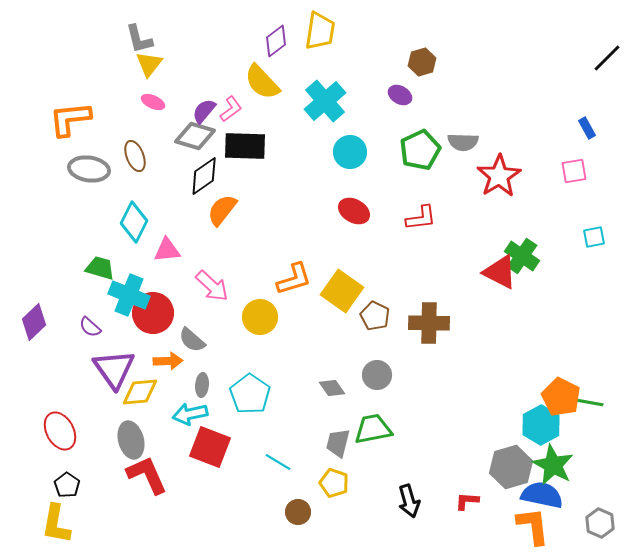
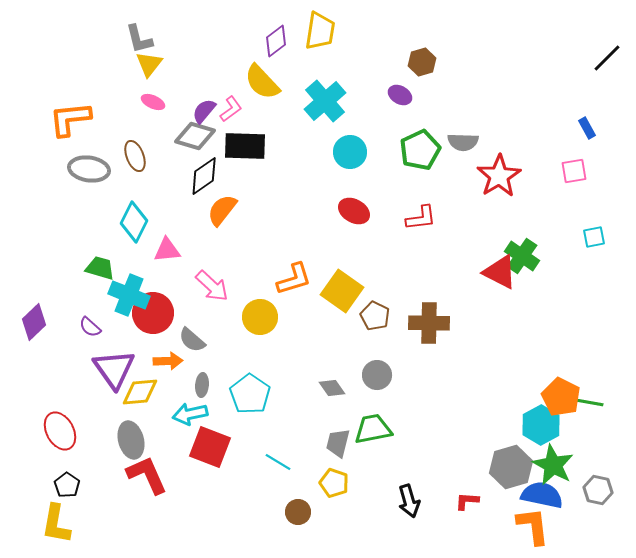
gray hexagon at (600, 523): moved 2 px left, 33 px up; rotated 12 degrees counterclockwise
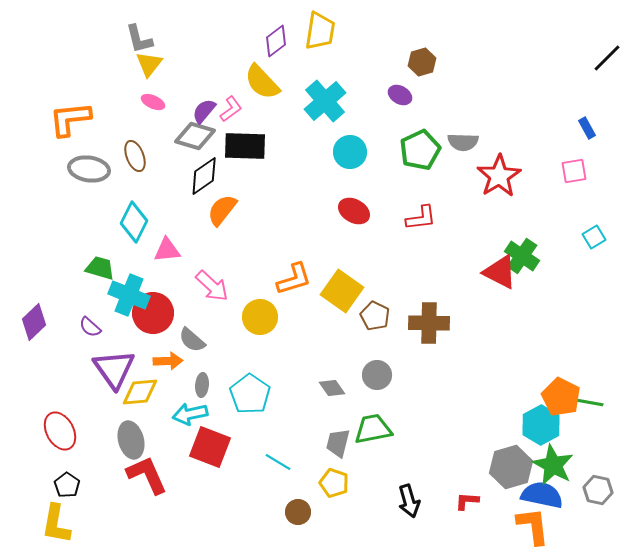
cyan square at (594, 237): rotated 20 degrees counterclockwise
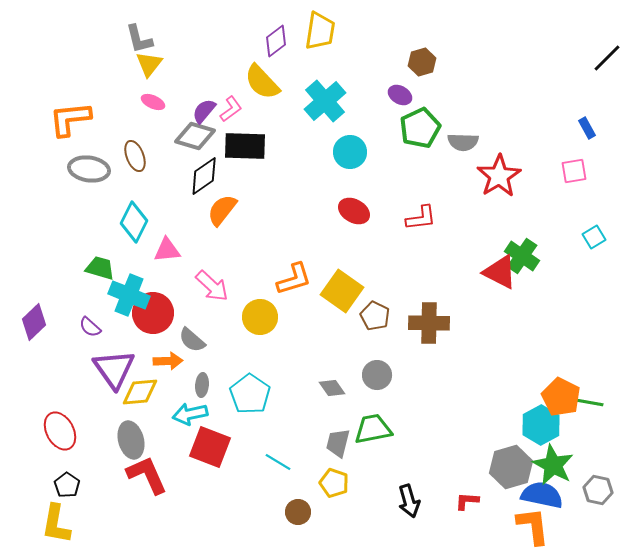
green pentagon at (420, 150): moved 22 px up
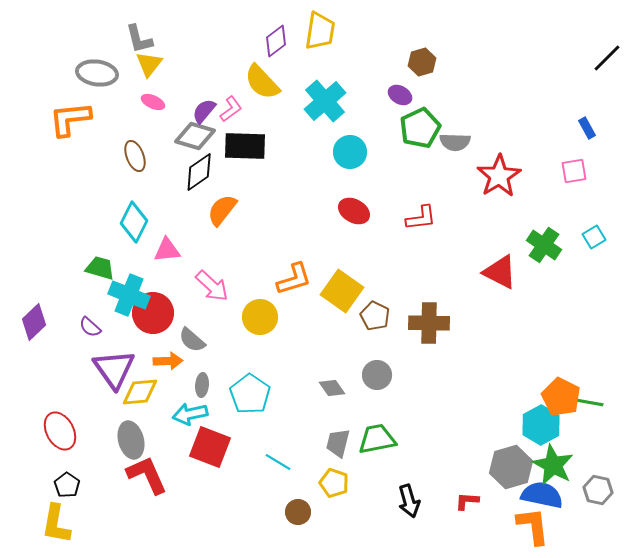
gray semicircle at (463, 142): moved 8 px left
gray ellipse at (89, 169): moved 8 px right, 96 px up
black diamond at (204, 176): moved 5 px left, 4 px up
green cross at (522, 256): moved 22 px right, 11 px up
green trapezoid at (373, 429): moved 4 px right, 10 px down
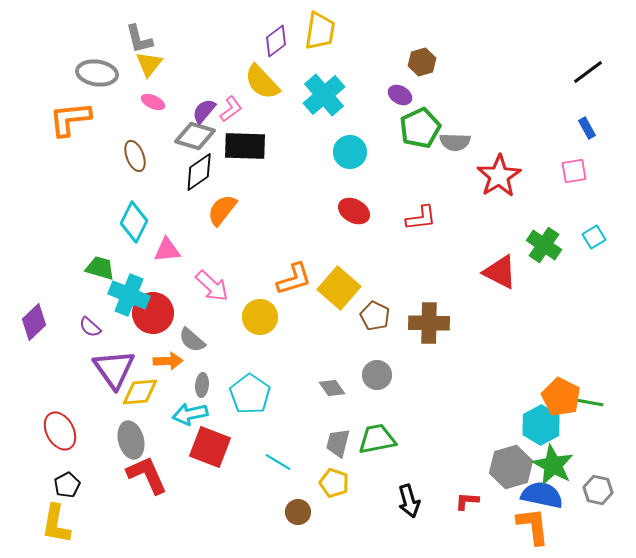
black line at (607, 58): moved 19 px left, 14 px down; rotated 8 degrees clockwise
cyan cross at (325, 101): moved 1 px left, 6 px up
yellow square at (342, 291): moved 3 px left, 3 px up; rotated 6 degrees clockwise
black pentagon at (67, 485): rotated 10 degrees clockwise
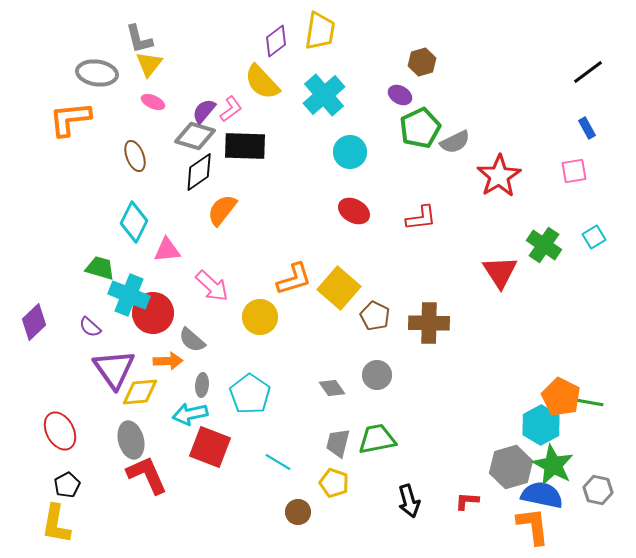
gray semicircle at (455, 142): rotated 28 degrees counterclockwise
red triangle at (500, 272): rotated 30 degrees clockwise
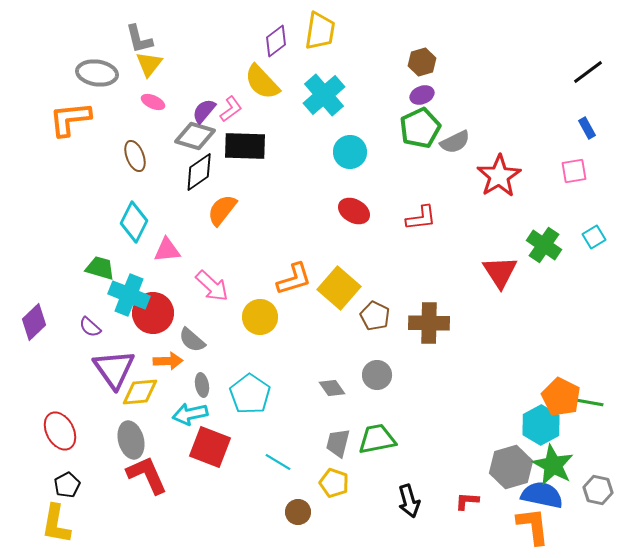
purple ellipse at (400, 95): moved 22 px right; rotated 50 degrees counterclockwise
gray ellipse at (202, 385): rotated 15 degrees counterclockwise
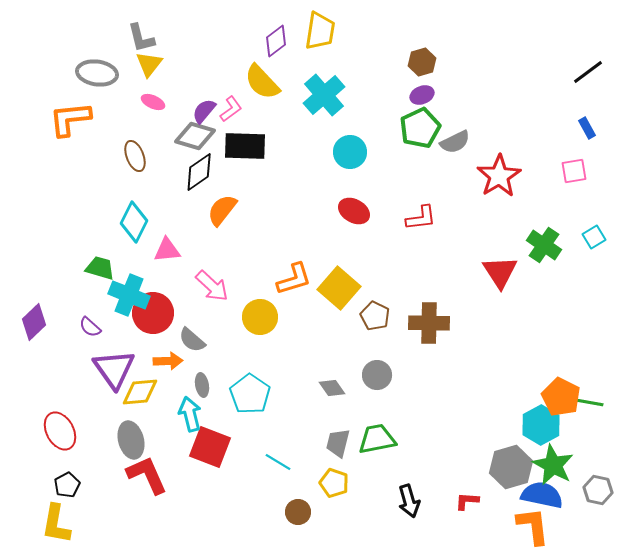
gray L-shape at (139, 39): moved 2 px right, 1 px up
cyan arrow at (190, 414): rotated 88 degrees clockwise
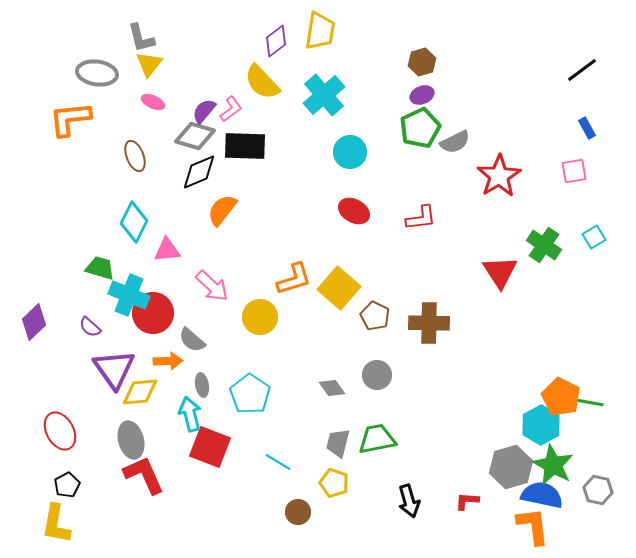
black line at (588, 72): moved 6 px left, 2 px up
black diamond at (199, 172): rotated 12 degrees clockwise
red L-shape at (147, 475): moved 3 px left
